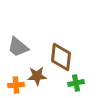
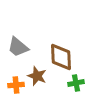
brown diamond: rotated 8 degrees counterclockwise
brown star: rotated 24 degrees clockwise
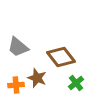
brown diamond: rotated 36 degrees counterclockwise
brown star: moved 2 px down
green cross: rotated 28 degrees counterclockwise
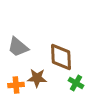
brown diamond: rotated 36 degrees clockwise
brown star: rotated 18 degrees counterclockwise
green cross: rotated 21 degrees counterclockwise
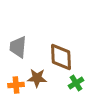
gray trapezoid: rotated 55 degrees clockwise
green cross: rotated 28 degrees clockwise
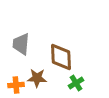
gray trapezoid: moved 3 px right, 3 px up
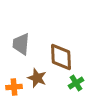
brown star: rotated 18 degrees clockwise
orange cross: moved 2 px left, 2 px down
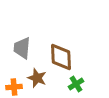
gray trapezoid: moved 1 px right, 4 px down
green cross: moved 1 px down
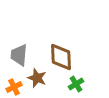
gray trapezoid: moved 3 px left, 7 px down
orange cross: rotated 21 degrees counterclockwise
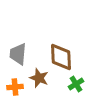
gray trapezoid: moved 1 px left, 1 px up
brown star: moved 2 px right
orange cross: moved 1 px right; rotated 21 degrees clockwise
